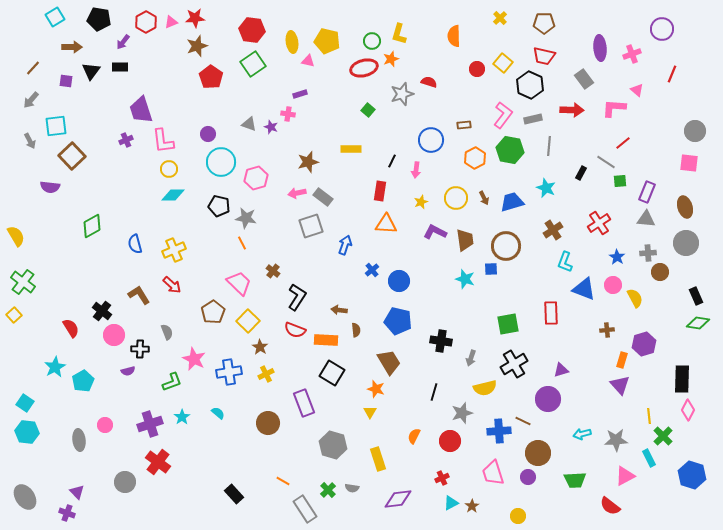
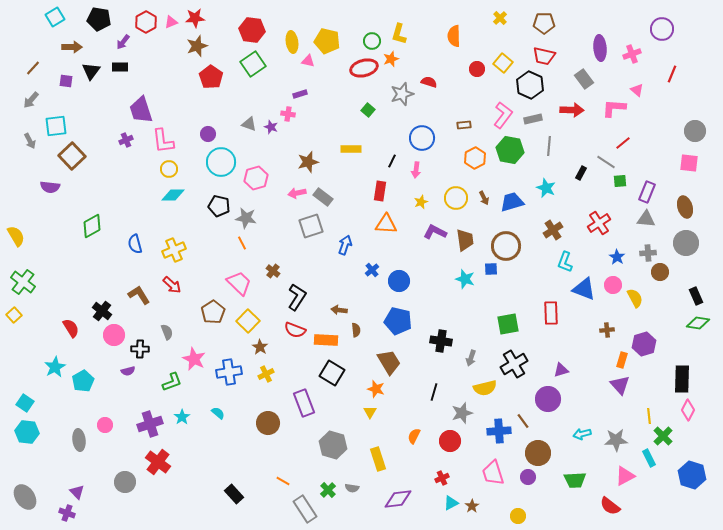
blue circle at (431, 140): moved 9 px left, 2 px up
brown line at (523, 421): rotated 28 degrees clockwise
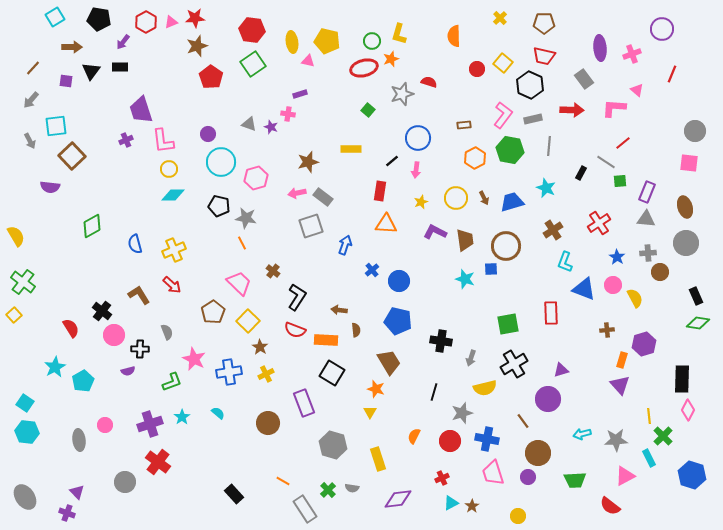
blue circle at (422, 138): moved 4 px left
black line at (392, 161): rotated 24 degrees clockwise
blue cross at (499, 431): moved 12 px left, 8 px down; rotated 15 degrees clockwise
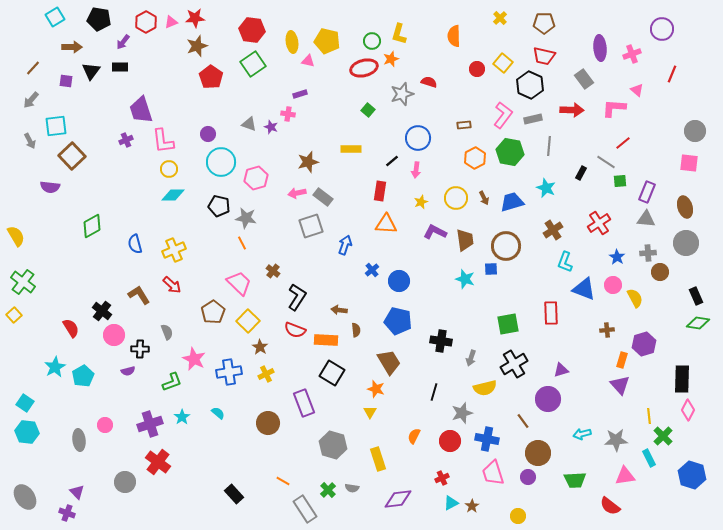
green hexagon at (510, 150): moved 2 px down
cyan pentagon at (83, 381): moved 5 px up
pink triangle at (625, 476): rotated 20 degrees clockwise
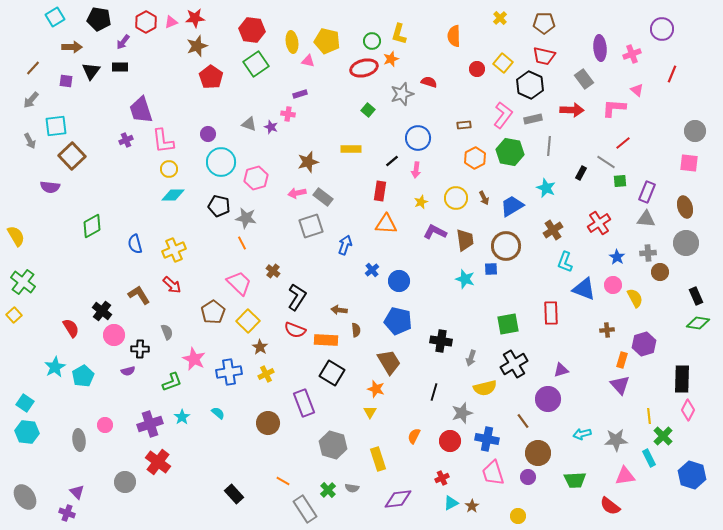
green square at (253, 64): moved 3 px right
blue trapezoid at (512, 202): moved 4 px down; rotated 15 degrees counterclockwise
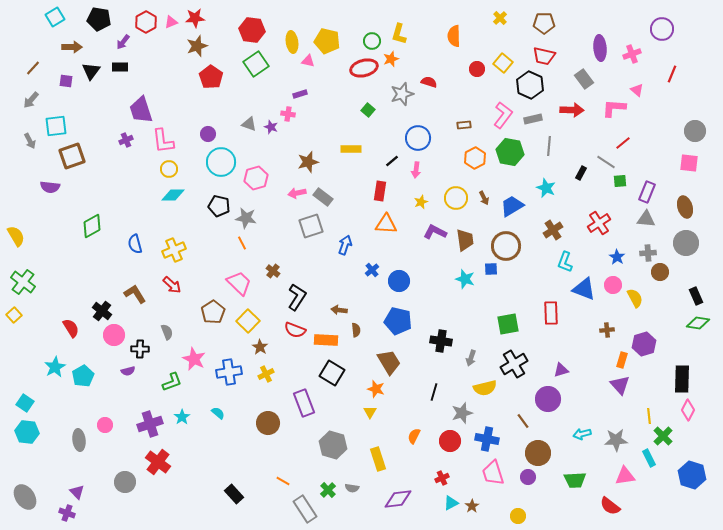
brown square at (72, 156): rotated 24 degrees clockwise
brown L-shape at (139, 295): moved 4 px left, 1 px up
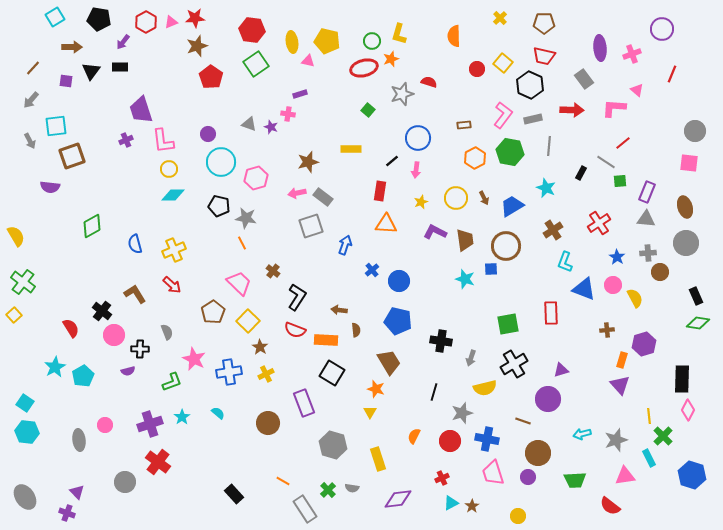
brown line at (523, 421): rotated 35 degrees counterclockwise
gray star at (616, 440): rotated 15 degrees counterclockwise
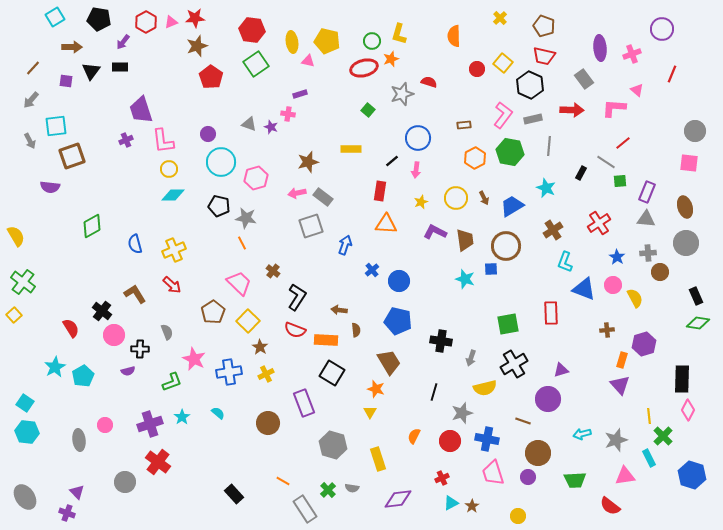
brown pentagon at (544, 23): moved 3 px down; rotated 20 degrees clockwise
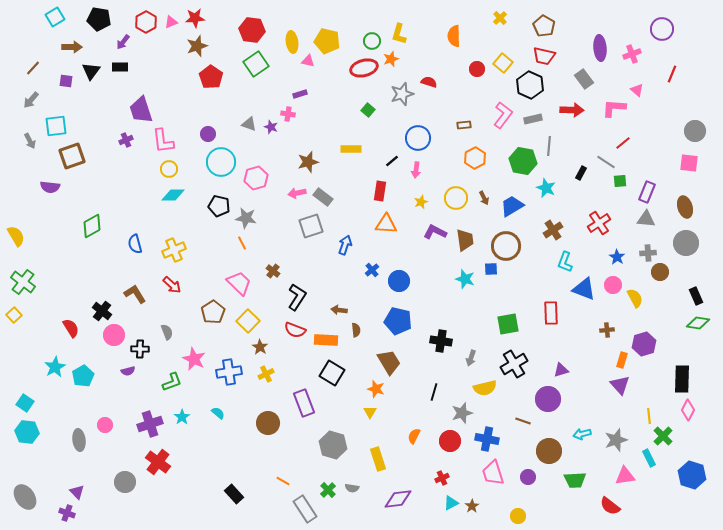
brown pentagon at (544, 26): rotated 10 degrees clockwise
green hexagon at (510, 152): moved 13 px right, 9 px down
brown circle at (538, 453): moved 11 px right, 2 px up
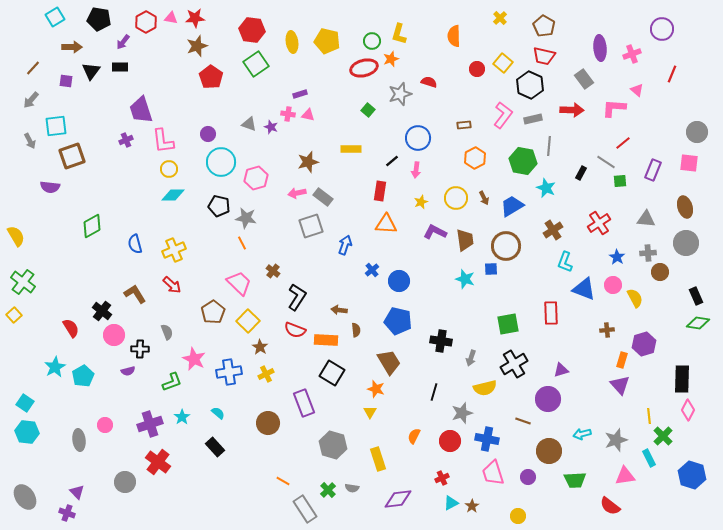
pink triangle at (171, 22): moved 4 px up; rotated 32 degrees clockwise
pink triangle at (308, 61): moved 54 px down
gray star at (402, 94): moved 2 px left
gray circle at (695, 131): moved 2 px right, 1 px down
purple rectangle at (647, 192): moved 6 px right, 22 px up
black rectangle at (234, 494): moved 19 px left, 47 px up
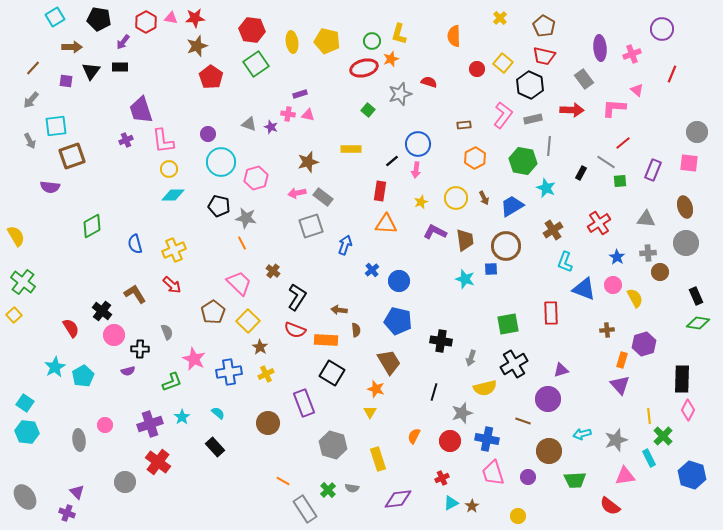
blue circle at (418, 138): moved 6 px down
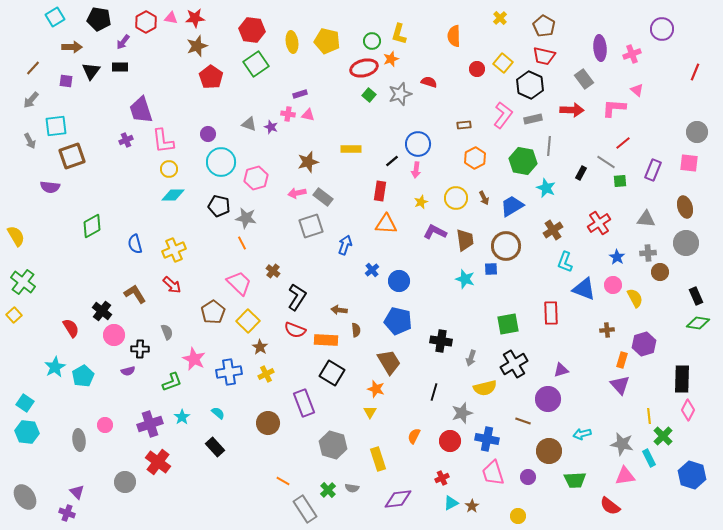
red line at (672, 74): moved 23 px right, 2 px up
green square at (368, 110): moved 1 px right, 15 px up
gray star at (616, 440): moved 6 px right, 4 px down; rotated 30 degrees clockwise
